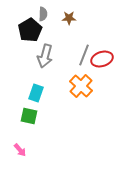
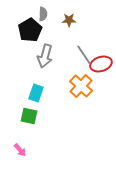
brown star: moved 2 px down
gray line: rotated 55 degrees counterclockwise
red ellipse: moved 1 px left, 5 px down
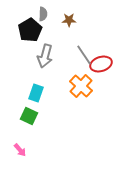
green square: rotated 12 degrees clockwise
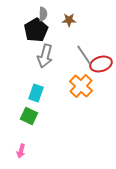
black pentagon: moved 6 px right
pink arrow: moved 1 px right, 1 px down; rotated 56 degrees clockwise
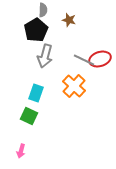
gray semicircle: moved 4 px up
brown star: rotated 16 degrees clockwise
gray line: moved 5 px down; rotated 30 degrees counterclockwise
red ellipse: moved 1 px left, 5 px up
orange cross: moved 7 px left
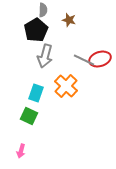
orange cross: moved 8 px left
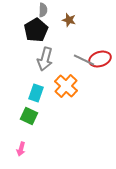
gray arrow: moved 3 px down
pink arrow: moved 2 px up
